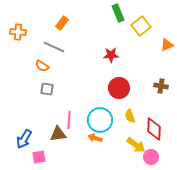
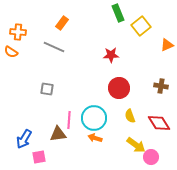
orange semicircle: moved 31 px left, 14 px up
cyan circle: moved 6 px left, 2 px up
red diamond: moved 5 px right, 6 px up; rotated 35 degrees counterclockwise
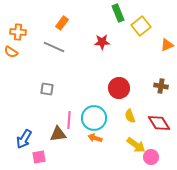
red star: moved 9 px left, 13 px up
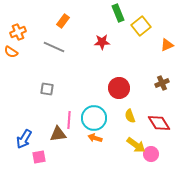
orange rectangle: moved 1 px right, 2 px up
orange cross: rotated 28 degrees counterclockwise
brown cross: moved 1 px right, 3 px up; rotated 32 degrees counterclockwise
pink circle: moved 3 px up
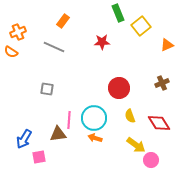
pink circle: moved 6 px down
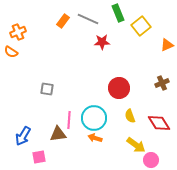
gray line: moved 34 px right, 28 px up
blue arrow: moved 1 px left, 3 px up
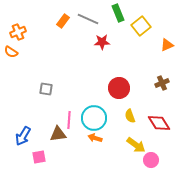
gray square: moved 1 px left
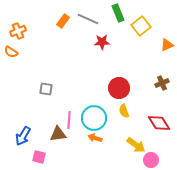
orange cross: moved 1 px up
yellow semicircle: moved 6 px left, 5 px up
pink square: rotated 24 degrees clockwise
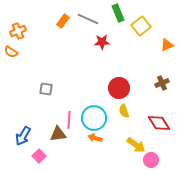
pink square: moved 1 px up; rotated 32 degrees clockwise
